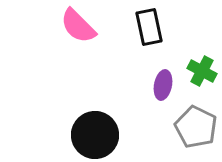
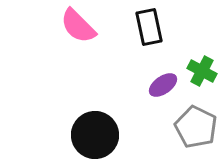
purple ellipse: rotated 44 degrees clockwise
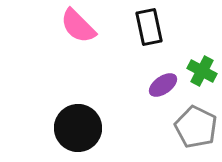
black circle: moved 17 px left, 7 px up
